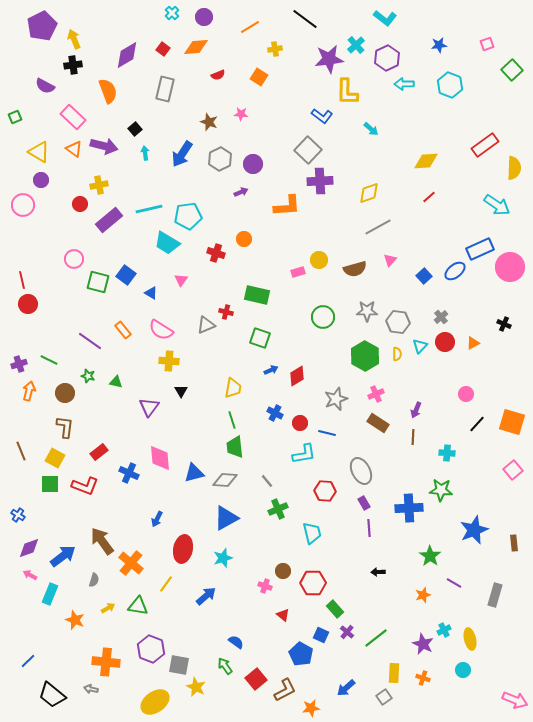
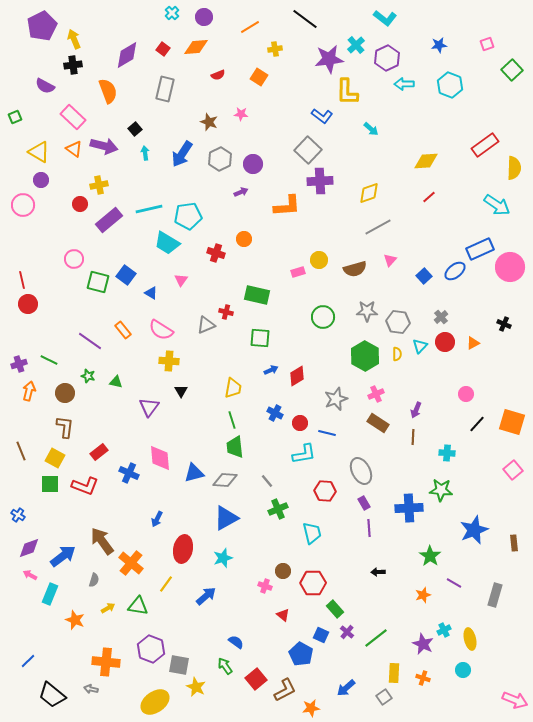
green square at (260, 338): rotated 15 degrees counterclockwise
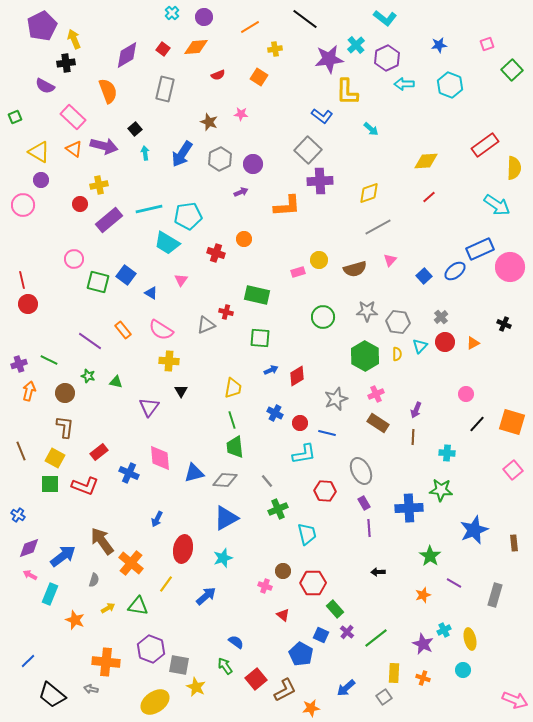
black cross at (73, 65): moved 7 px left, 2 px up
cyan trapezoid at (312, 533): moved 5 px left, 1 px down
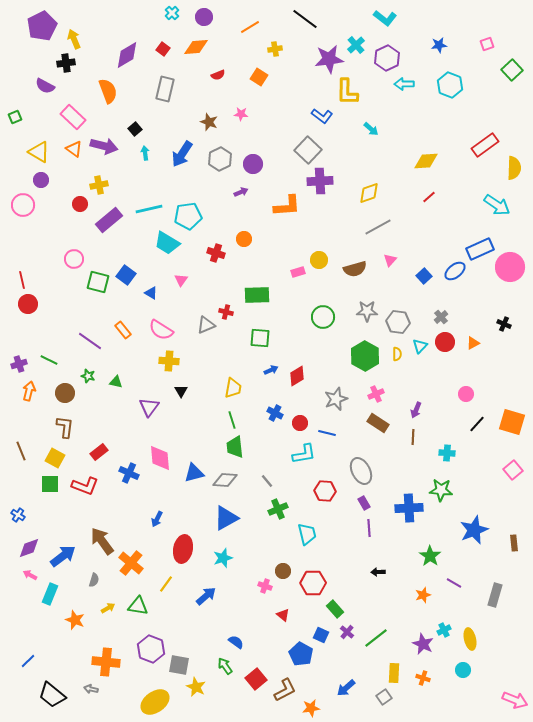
green rectangle at (257, 295): rotated 15 degrees counterclockwise
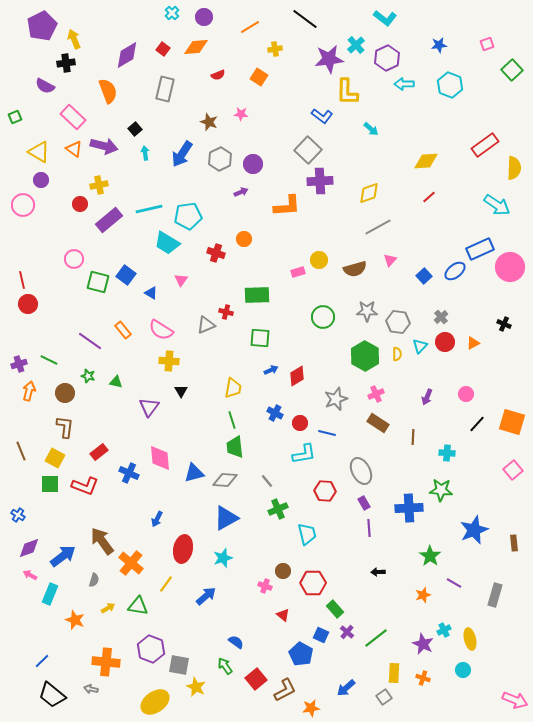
purple arrow at (416, 410): moved 11 px right, 13 px up
blue line at (28, 661): moved 14 px right
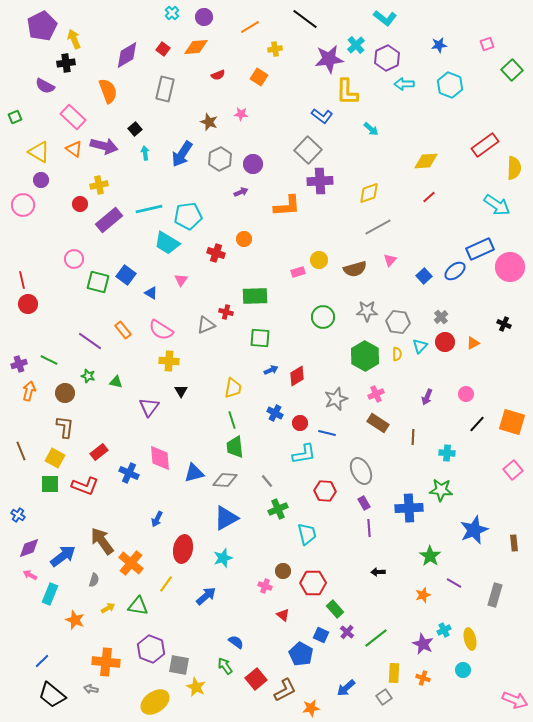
green rectangle at (257, 295): moved 2 px left, 1 px down
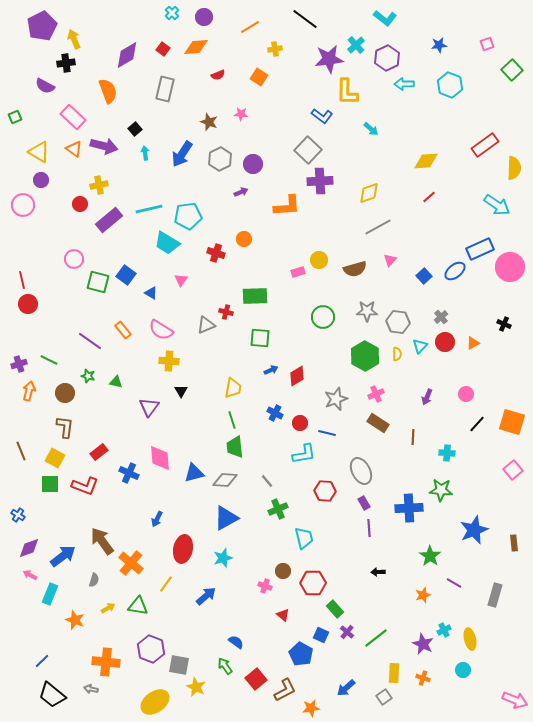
cyan trapezoid at (307, 534): moved 3 px left, 4 px down
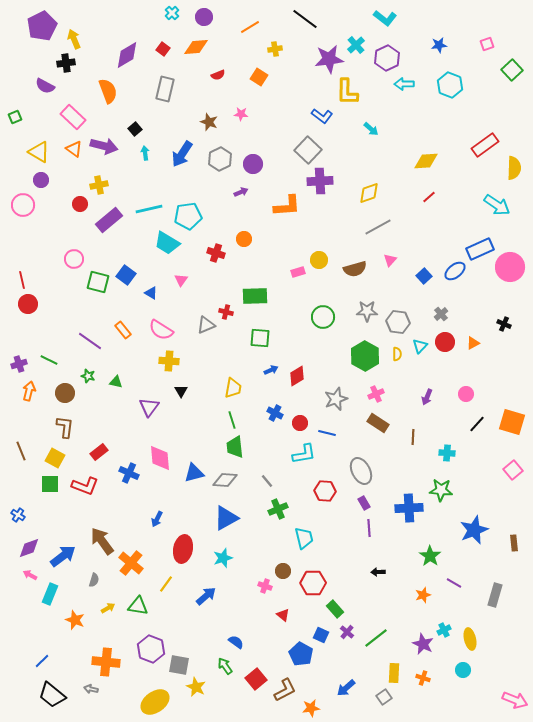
gray cross at (441, 317): moved 3 px up
